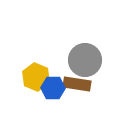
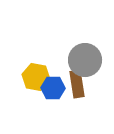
yellow hexagon: rotated 12 degrees counterclockwise
brown rectangle: rotated 72 degrees clockwise
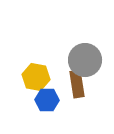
blue hexagon: moved 6 px left, 12 px down
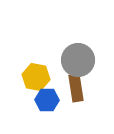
gray circle: moved 7 px left
brown rectangle: moved 1 px left, 4 px down
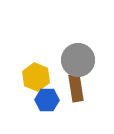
yellow hexagon: rotated 12 degrees clockwise
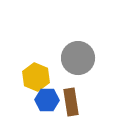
gray circle: moved 2 px up
brown rectangle: moved 5 px left, 14 px down
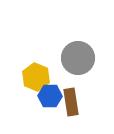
blue hexagon: moved 3 px right, 4 px up
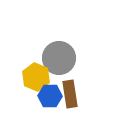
gray circle: moved 19 px left
brown rectangle: moved 1 px left, 8 px up
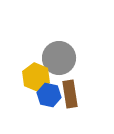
blue hexagon: moved 1 px left, 1 px up; rotated 10 degrees clockwise
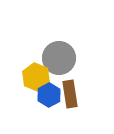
blue hexagon: rotated 20 degrees clockwise
